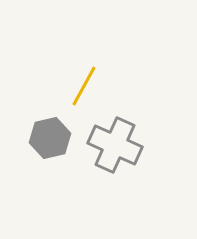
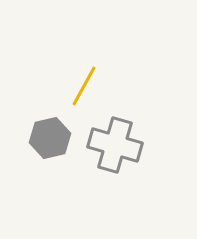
gray cross: rotated 8 degrees counterclockwise
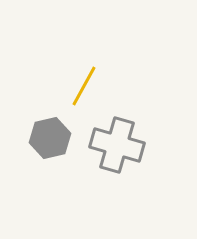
gray cross: moved 2 px right
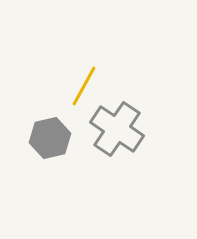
gray cross: moved 16 px up; rotated 18 degrees clockwise
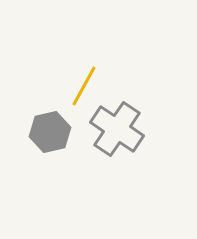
gray hexagon: moved 6 px up
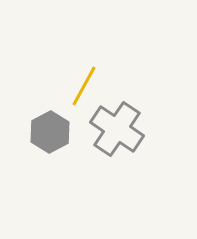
gray hexagon: rotated 15 degrees counterclockwise
